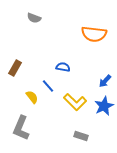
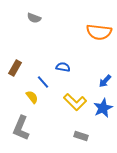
orange semicircle: moved 5 px right, 2 px up
blue line: moved 5 px left, 4 px up
blue star: moved 1 px left, 2 px down
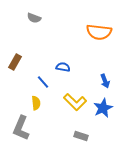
brown rectangle: moved 6 px up
blue arrow: rotated 64 degrees counterclockwise
yellow semicircle: moved 4 px right, 6 px down; rotated 32 degrees clockwise
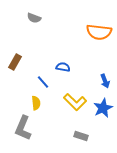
gray L-shape: moved 2 px right
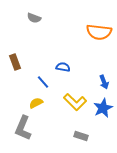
brown rectangle: rotated 49 degrees counterclockwise
blue arrow: moved 1 px left, 1 px down
yellow semicircle: rotated 112 degrees counterclockwise
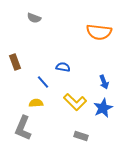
yellow semicircle: rotated 24 degrees clockwise
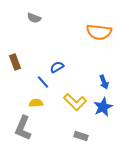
blue semicircle: moved 6 px left; rotated 40 degrees counterclockwise
blue star: moved 1 px up
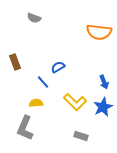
blue semicircle: moved 1 px right
gray L-shape: moved 2 px right
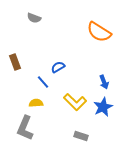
orange semicircle: rotated 25 degrees clockwise
